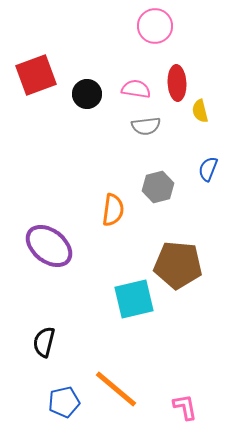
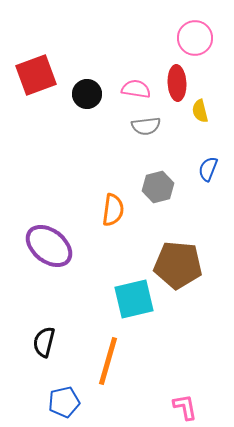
pink circle: moved 40 px right, 12 px down
orange line: moved 8 px left, 28 px up; rotated 66 degrees clockwise
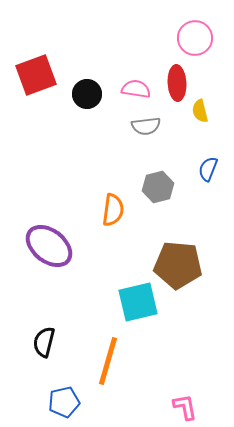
cyan square: moved 4 px right, 3 px down
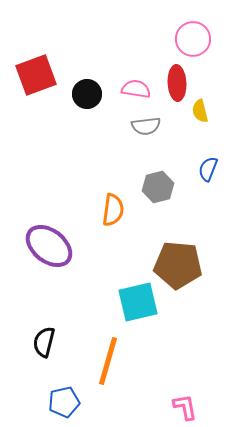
pink circle: moved 2 px left, 1 px down
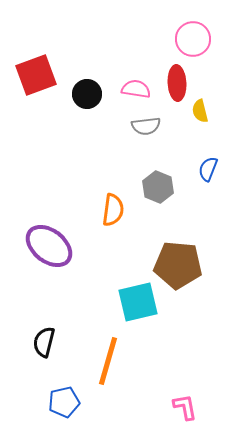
gray hexagon: rotated 24 degrees counterclockwise
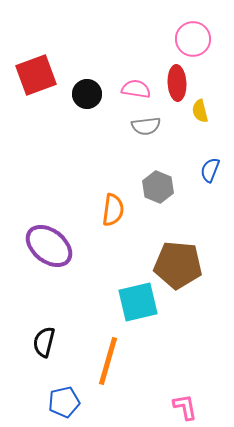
blue semicircle: moved 2 px right, 1 px down
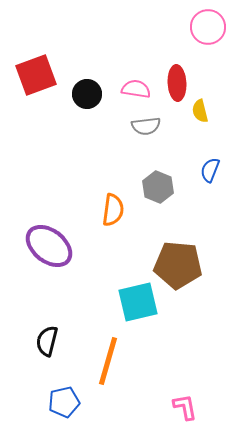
pink circle: moved 15 px right, 12 px up
black semicircle: moved 3 px right, 1 px up
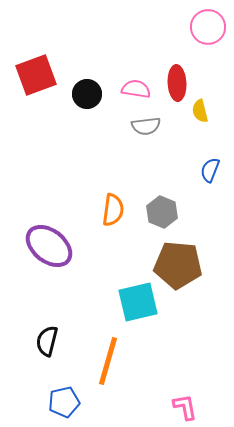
gray hexagon: moved 4 px right, 25 px down
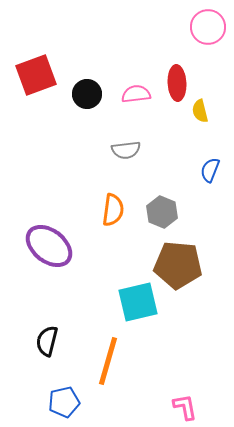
pink semicircle: moved 5 px down; rotated 16 degrees counterclockwise
gray semicircle: moved 20 px left, 24 px down
